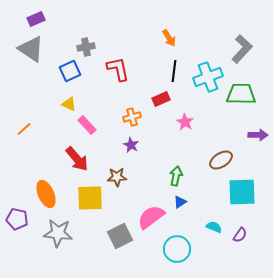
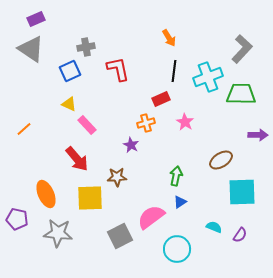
orange cross: moved 14 px right, 6 px down
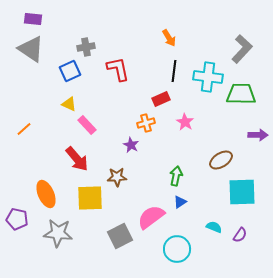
purple rectangle: moved 3 px left; rotated 30 degrees clockwise
cyan cross: rotated 28 degrees clockwise
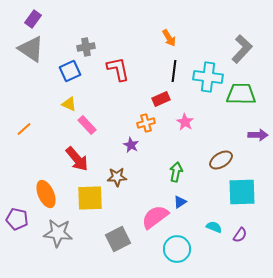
purple rectangle: rotated 60 degrees counterclockwise
green arrow: moved 4 px up
pink semicircle: moved 4 px right
gray square: moved 2 px left, 3 px down
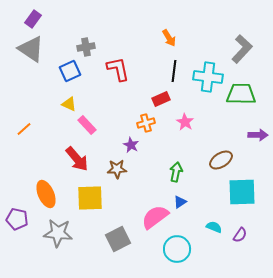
brown star: moved 8 px up
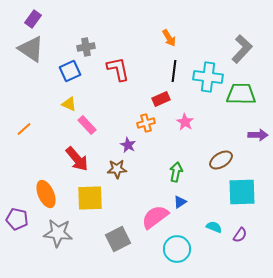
purple star: moved 3 px left
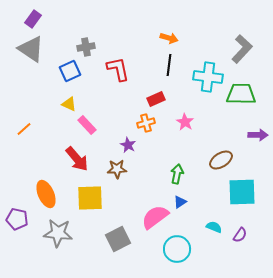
orange arrow: rotated 42 degrees counterclockwise
black line: moved 5 px left, 6 px up
red rectangle: moved 5 px left
green arrow: moved 1 px right, 2 px down
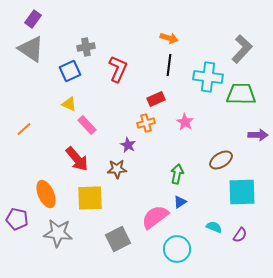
red L-shape: rotated 36 degrees clockwise
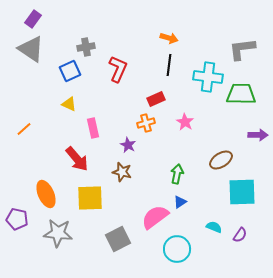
gray L-shape: rotated 140 degrees counterclockwise
pink rectangle: moved 6 px right, 3 px down; rotated 30 degrees clockwise
brown star: moved 5 px right, 3 px down; rotated 18 degrees clockwise
